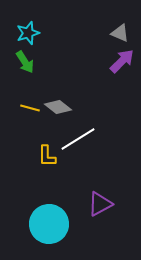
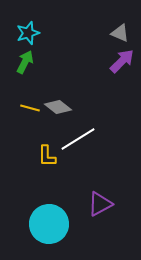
green arrow: rotated 120 degrees counterclockwise
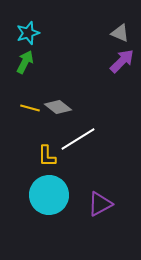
cyan circle: moved 29 px up
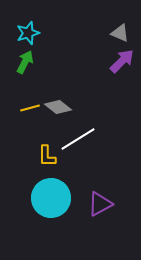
yellow line: rotated 30 degrees counterclockwise
cyan circle: moved 2 px right, 3 px down
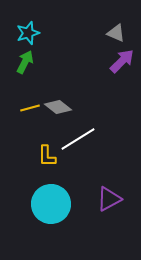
gray triangle: moved 4 px left
cyan circle: moved 6 px down
purple triangle: moved 9 px right, 5 px up
